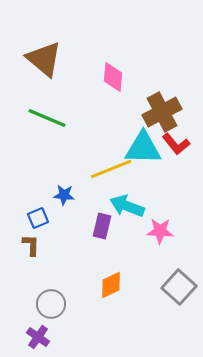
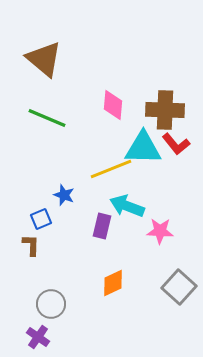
pink diamond: moved 28 px down
brown cross: moved 3 px right, 2 px up; rotated 30 degrees clockwise
blue star: rotated 15 degrees clockwise
blue square: moved 3 px right, 1 px down
orange diamond: moved 2 px right, 2 px up
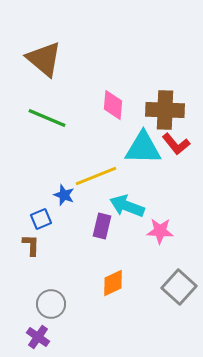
yellow line: moved 15 px left, 7 px down
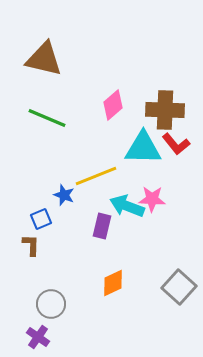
brown triangle: rotated 27 degrees counterclockwise
pink diamond: rotated 44 degrees clockwise
pink star: moved 8 px left, 32 px up
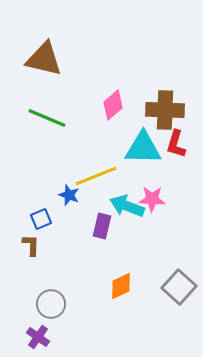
red L-shape: rotated 56 degrees clockwise
blue star: moved 5 px right
orange diamond: moved 8 px right, 3 px down
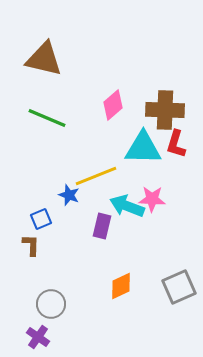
gray square: rotated 24 degrees clockwise
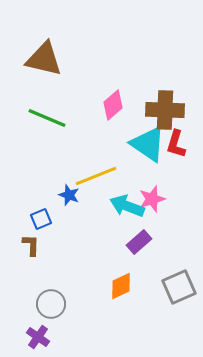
cyan triangle: moved 5 px right, 4 px up; rotated 33 degrees clockwise
pink star: rotated 20 degrees counterclockwise
purple rectangle: moved 37 px right, 16 px down; rotated 35 degrees clockwise
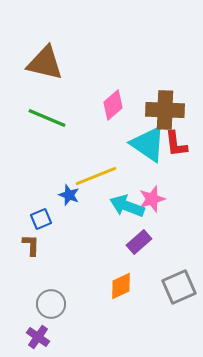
brown triangle: moved 1 px right, 4 px down
red L-shape: rotated 24 degrees counterclockwise
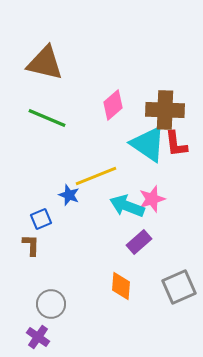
orange diamond: rotated 60 degrees counterclockwise
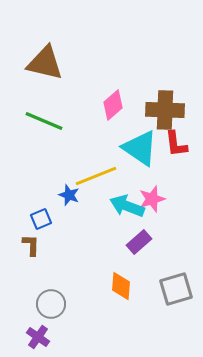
green line: moved 3 px left, 3 px down
cyan triangle: moved 8 px left, 4 px down
gray square: moved 3 px left, 2 px down; rotated 8 degrees clockwise
